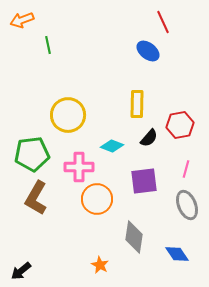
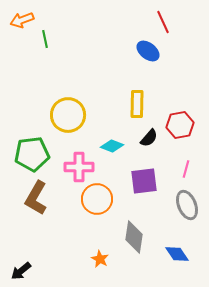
green line: moved 3 px left, 6 px up
orange star: moved 6 px up
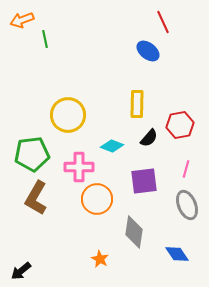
gray diamond: moved 5 px up
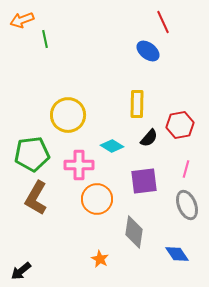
cyan diamond: rotated 10 degrees clockwise
pink cross: moved 2 px up
